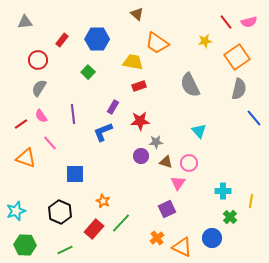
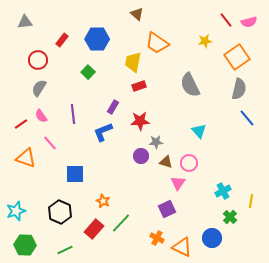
red line at (226, 22): moved 2 px up
yellow trapezoid at (133, 62): rotated 90 degrees counterclockwise
blue line at (254, 118): moved 7 px left
cyan cross at (223, 191): rotated 28 degrees counterclockwise
orange cross at (157, 238): rotated 24 degrees counterclockwise
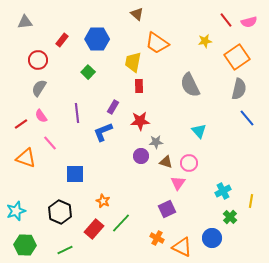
red rectangle at (139, 86): rotated 72 degrees counterclockwise
purple line at (73, 114): moved 4 px right, 1 px up
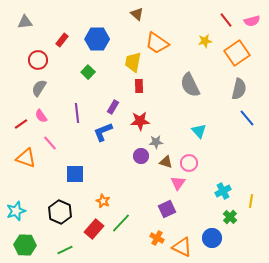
pink semicircle at (249, 22): moved 3 px right, 1 px up
orange square at (237, 57): moved 4 px up
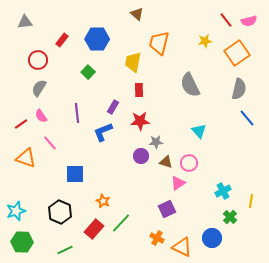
pink semicircle at (252, 21): moved 3 px left
orange trapezoid at (157, 43): moved 2 px right; rotated 70 degrees clockwise
red rectangle at (139, 86): moved 4 px down
pink triangle at (178, 183): rotated 21 degrees clockwise
green hexagon at (25, 245): moved 3 px left, 3 px up
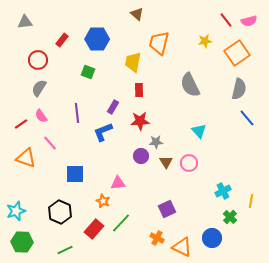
green square at (88, 72): rotated 24 degrees counterclockwise
brown triangle at (166, 162): rotated 40 degrees clockwise
pink triangle at (178, 183): moved 60 px left; rotated 28 degrees clockwise
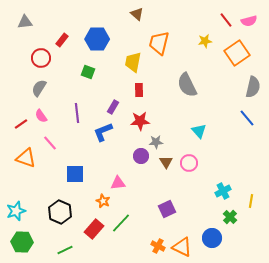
red circle at (38, 60): moved 3 px right, 2 px up
gray semicircle at (190, 85): moved 3 px left
gray semicircle at (239, 89): moved 14 px right, 2 px up
orange cross at (157, 238): moved 1 px right, 8 px down
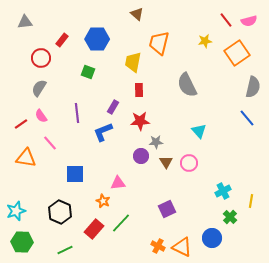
orange triangle at (26, 158): rotated 10 degrees counterclockwise
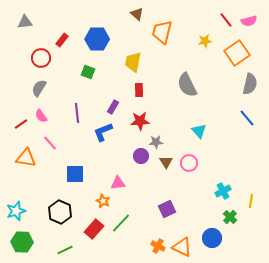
orange trapezoid at (159, 43): moved 3 px right, 11 px up
gray semicircle at (253, 87): moved 3 px left, 3 px up
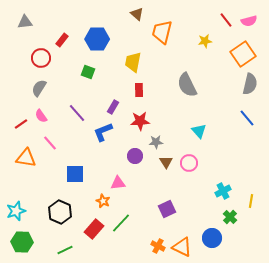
orange square at (237, 53): moved 6 px right, 1 px down
purple line at (77, 113): rotated 36 degrees counterclockwise
purple circle at (141, 156): moved 6 px left
